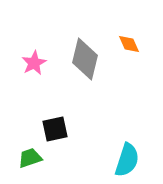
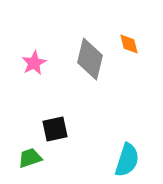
orange diamond: rotated 10 degrees clockwise
gray diamond: moved 5 px right
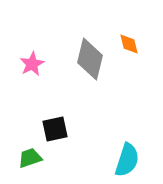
pink star: moved 2 px left, 1 px down
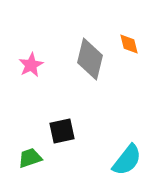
pink star: moved 1 px left, 1 px down
black square: moved 7 px right, 2 px down
cyan semicircle: rotated 20 degrees clockwise
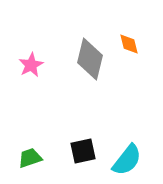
black square: moved 21 px right, 20 px down
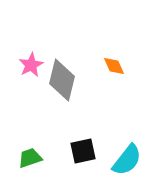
orange diamond: moved 15 px left, 22 px down; rotated 10 degrees counterclockwise
gray diamond: moved 28 px left, 21 px down
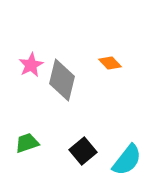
orange diamond: moved 4 px left, 3 px up; rotated 20 degrees counterclockwise
black square: rotated 28 degrees counterclockwise
green trapezoid: moved 3 px left, 15 px up
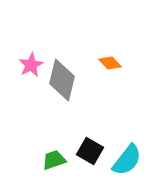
green trapezoid: moved 27 px right, 17 px down
black square: moved 7 px right; rotated 20 degrees counterclockwise
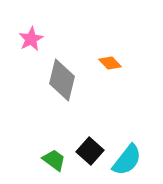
pink star: moved 26 px up
black square: rotated 12 degrees clockwise
green trapezoid: rotated 55 degrees clockwise
